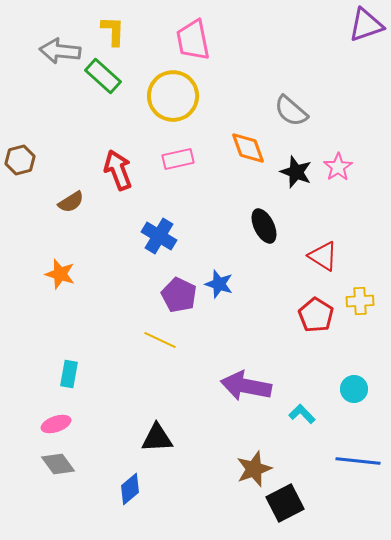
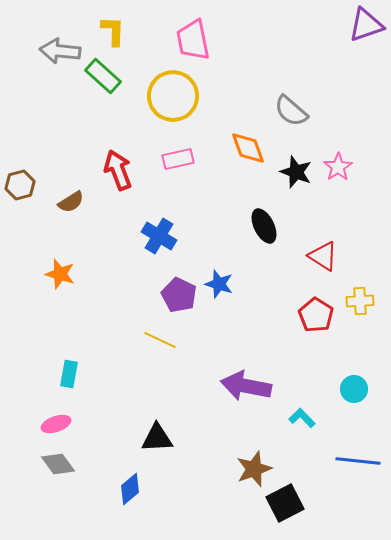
brown hexagon: moved 25 px down
cyan L-shape: moved 4 px down
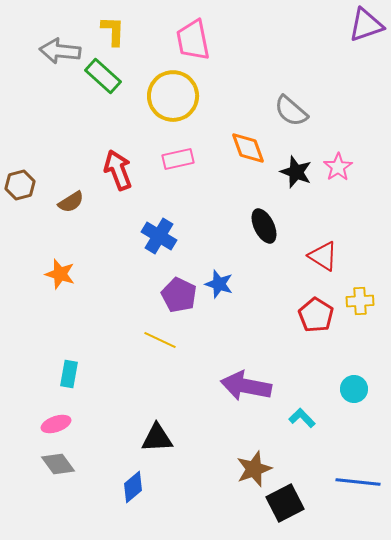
blue line: moved 21 px down
blue diamond: moved 3 px right, 2 px up
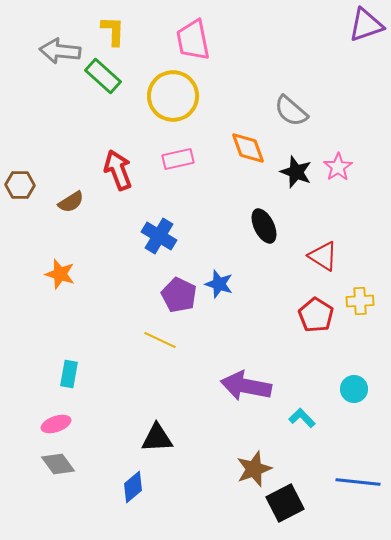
brown hexagon: rotated 16 degrees clockwise
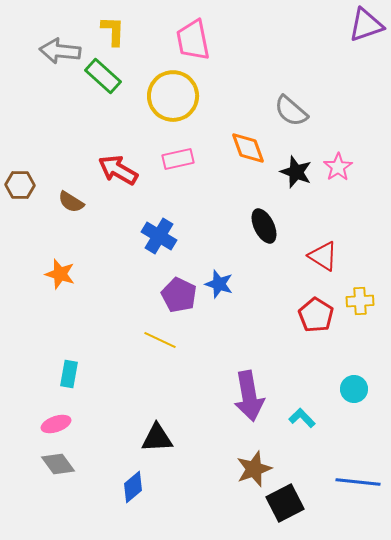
red arrow: rotated 39 degrees counterclockwise
brown semicircle: rotated 64 degrees clockwise
purple arrow: moved 3 px right, 10 px down; rotated 111 degrees counterclockwise
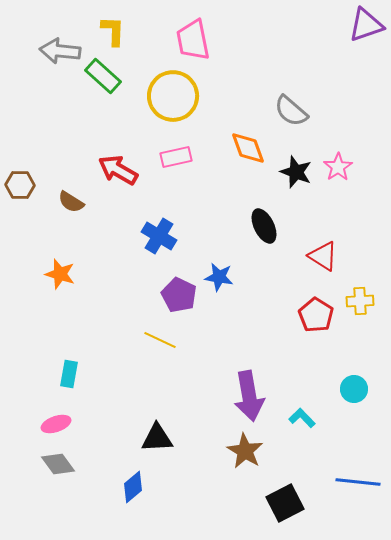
pink rectangle: moved 2 px left, 2 px up
blue star: moved 7 px up; rotated 8 degrees counterclockwise
brown star: moved 9 px left, 18 px up; rotated 21 degrees counterclockwise
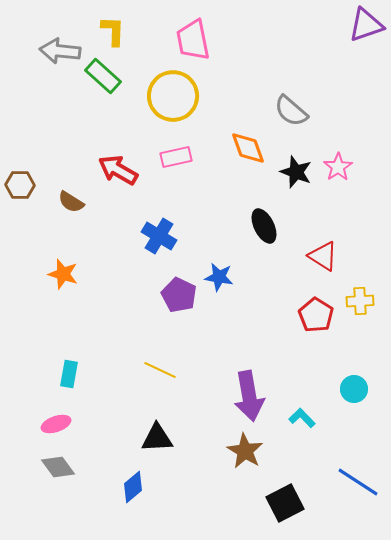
orange star: moved 3 px right
yellow line: moved 30 px down
gray diamond: moved 3 px down
blue line: rotated 27 degrees clockwise
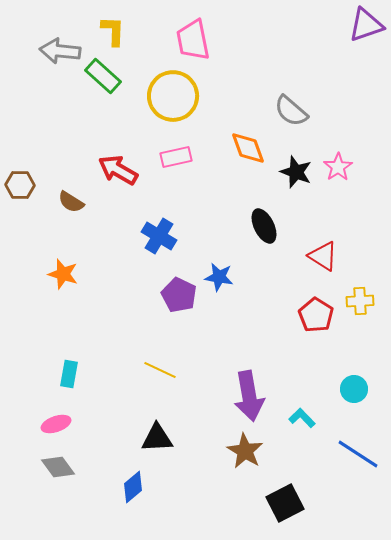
blue line: moved 28 px up
